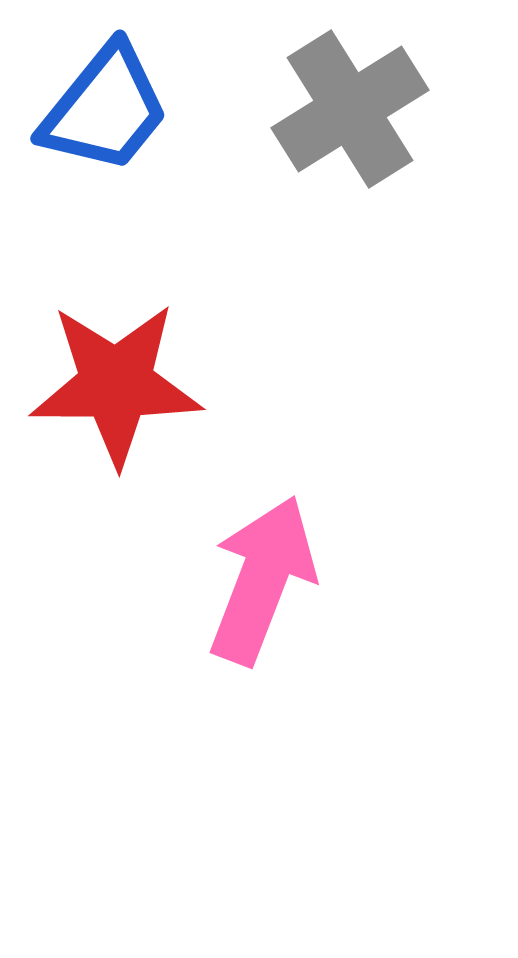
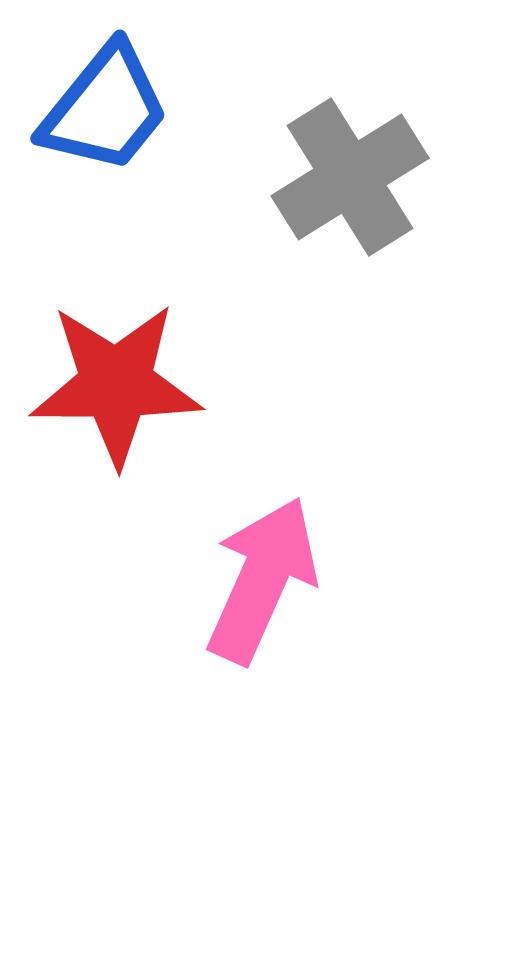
gray cross: moved 68 px down
pink arrow: rotated 3 degrees clockwise
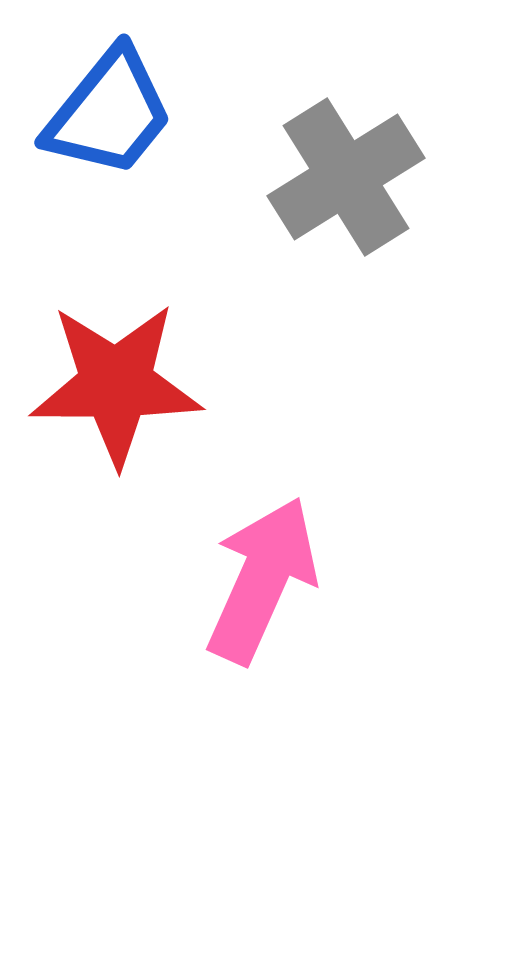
blue trapezoid: moved 4 px right, 4 px down
gray cross: moved 4 px left
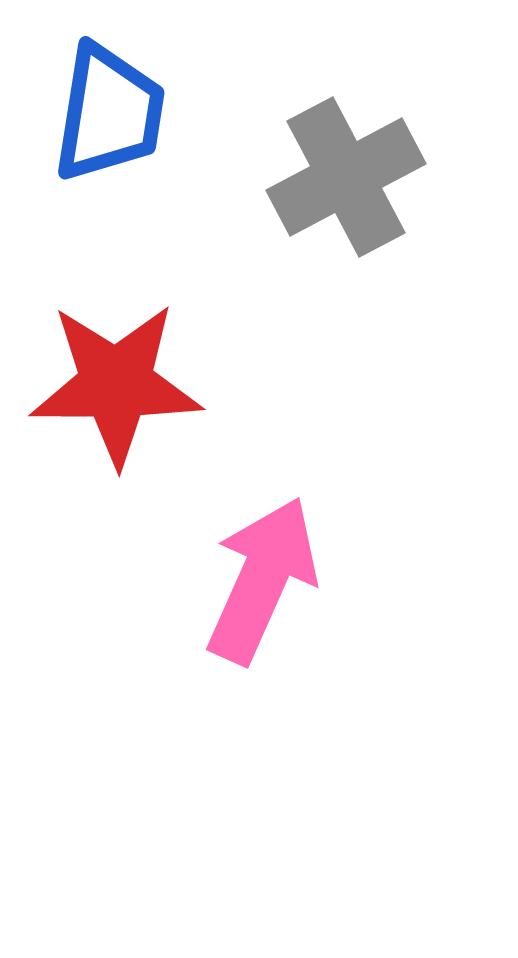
blue trapezoid: rotated 30 degrees counterclockwise
gray cross: rotated 4 degrees clockwise
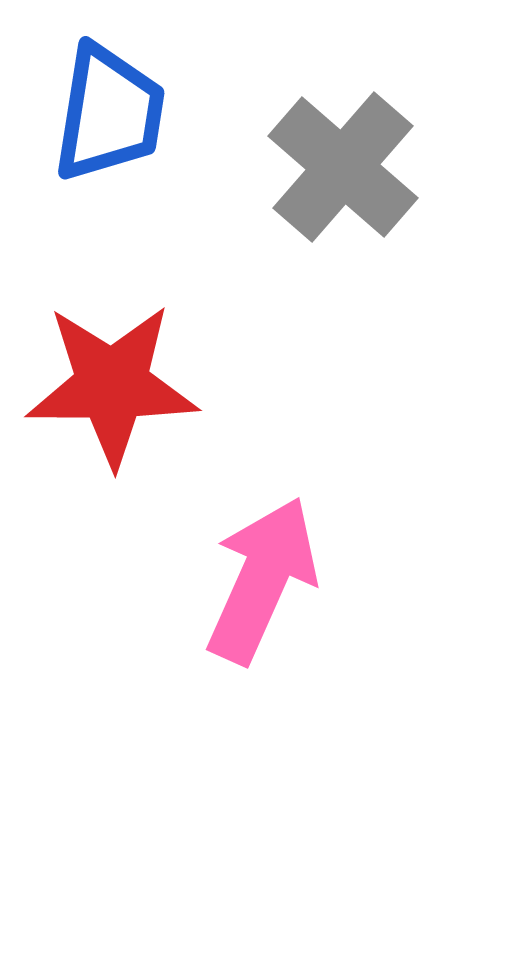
gray cross: moved 3 px left, 10 px up; rotated 21 degrees counterclockwise
red star: moved 4 px left, 1 px down
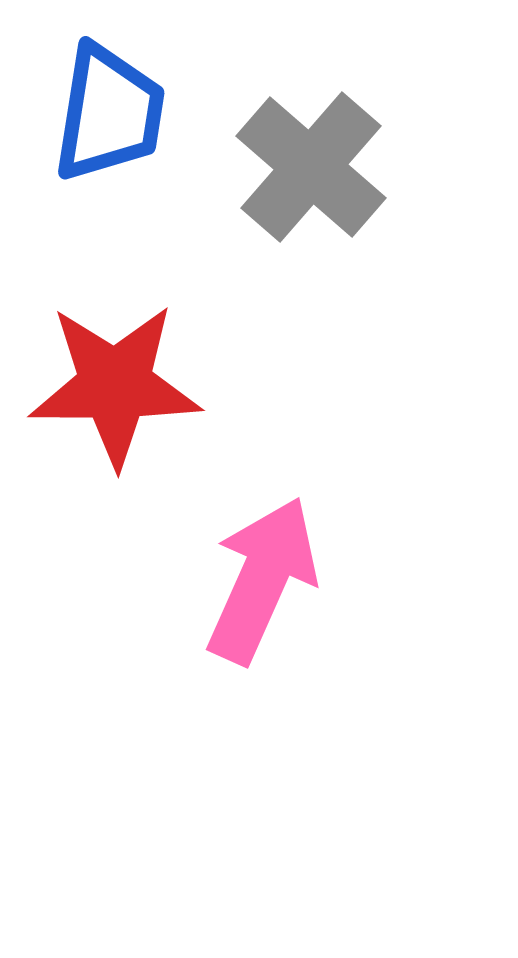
gray cross: moved 32 px left
red star: moved 3 px right
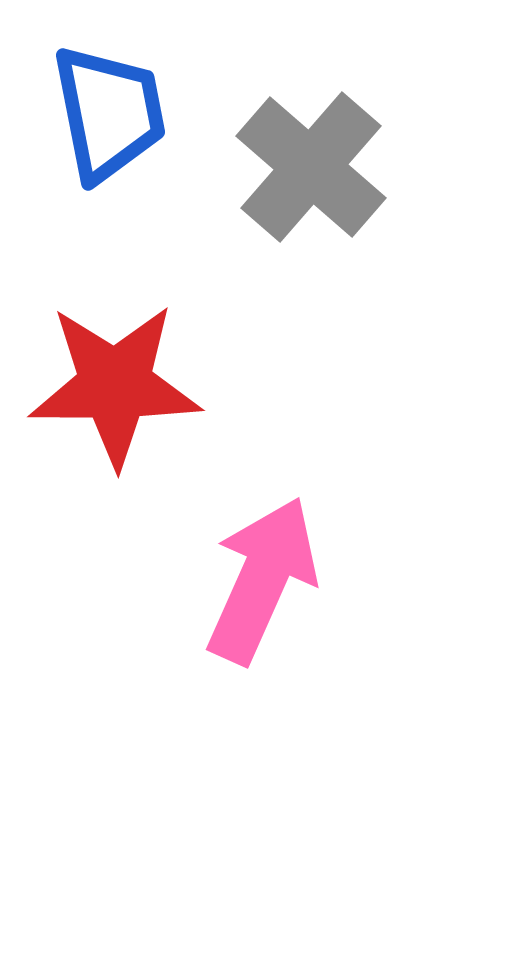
blue trapezoid: rotated 20 degrees counterclockwise
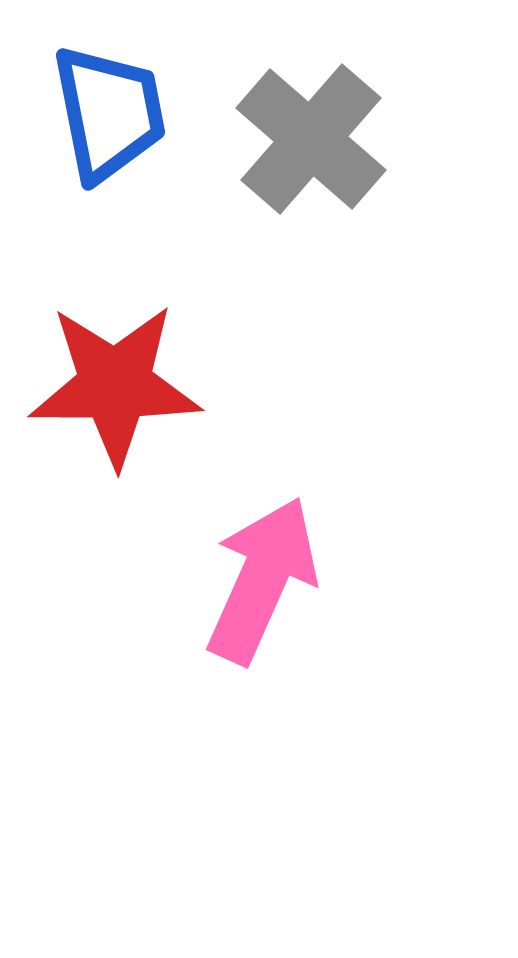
gray cross: moved 28 px up
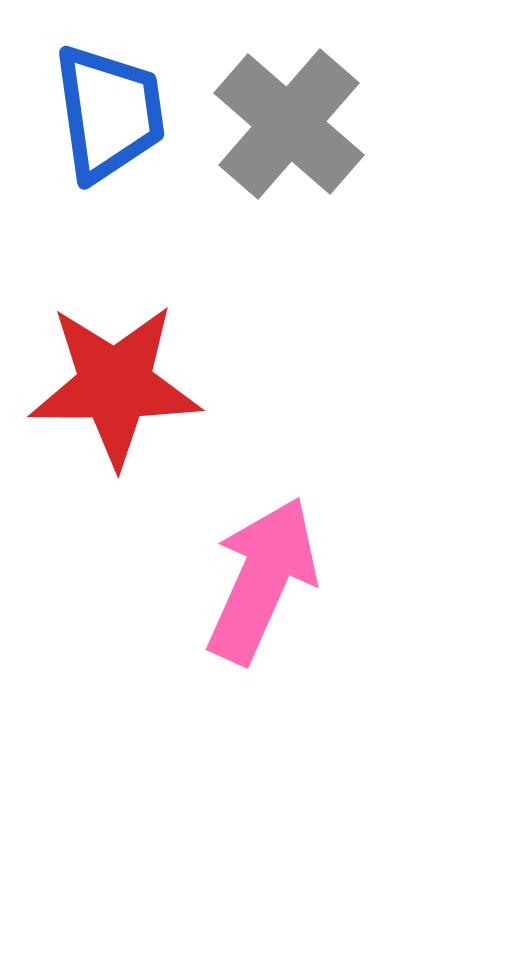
blue trapezoid: rotated 3 degrees clockwise
gray cross: moved 22 px left, 15 px up
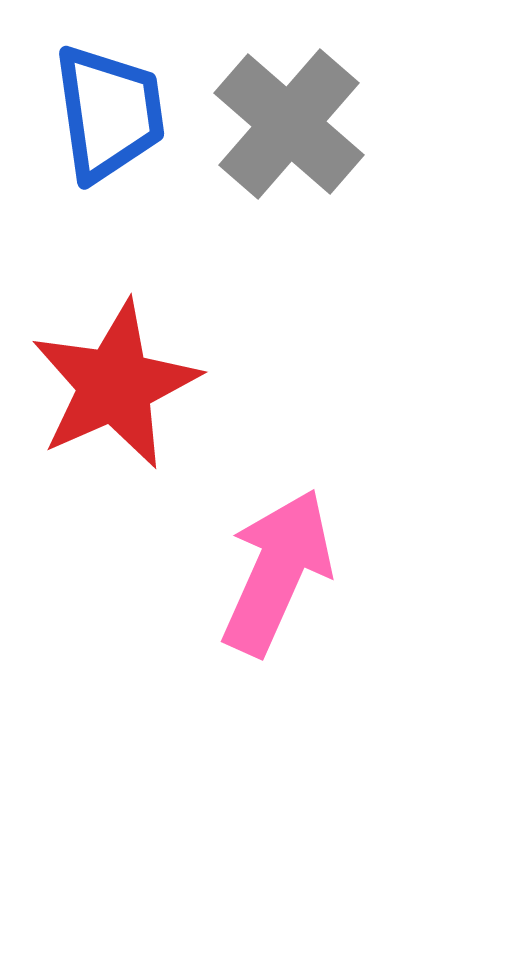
red star: rotated 24 degrees counterclockwise
pink arrow: moved 15 px right, 8 px up
